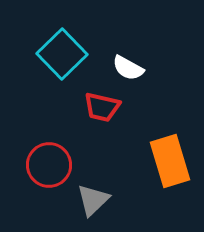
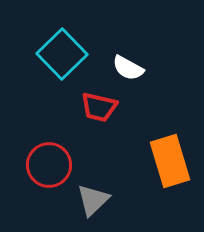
red trapezoid: moved 3 px left
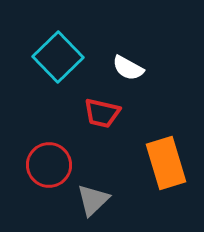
cyan square: moved 4 px left, 3 px down
red trapezoid: moved 3 px right, 6 px down
orange rectangle: moved 4 px left, 2 px down
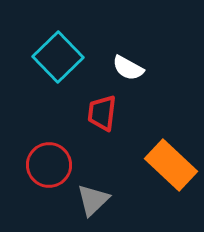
red trapezoid: rotated 84 degrees clockwise
orange rectangle: moved 5 px right, 2 px down; rotated 30 degrees counterclockwise
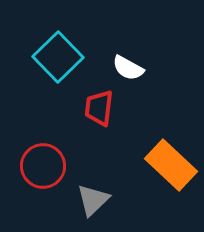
red trapezoid: moved 3 px left, 5 px up
red circle: moved 6 px left, 1 px down
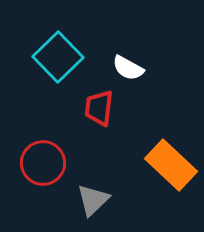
red circle: moved 3 px up
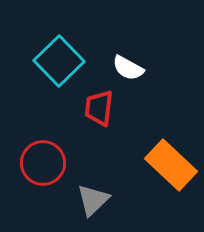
cyan square: moved 1 px right, 4 px down
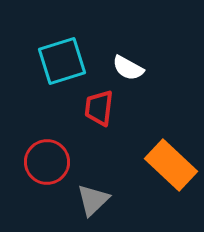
cyan square: moved 3 px right; rotated 27 degrees clockwise
red circle: moved 4 px right, 1 px up
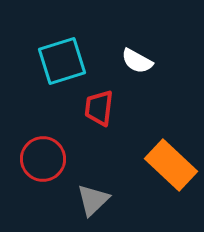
white semicircle: moved 9 px right, 7 px up
red circle: moved 4 px left, 3 px up
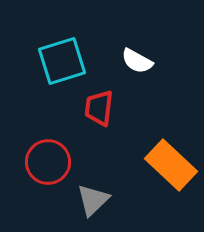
red circle: moved 5 px right, 3 px down
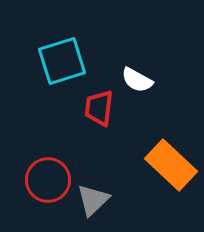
white semicircle: moved 19 px down
red circle: moved 18 px down
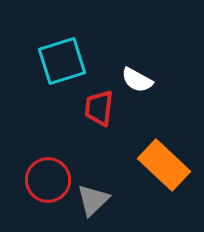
orange rectangle: moved 7 px left
